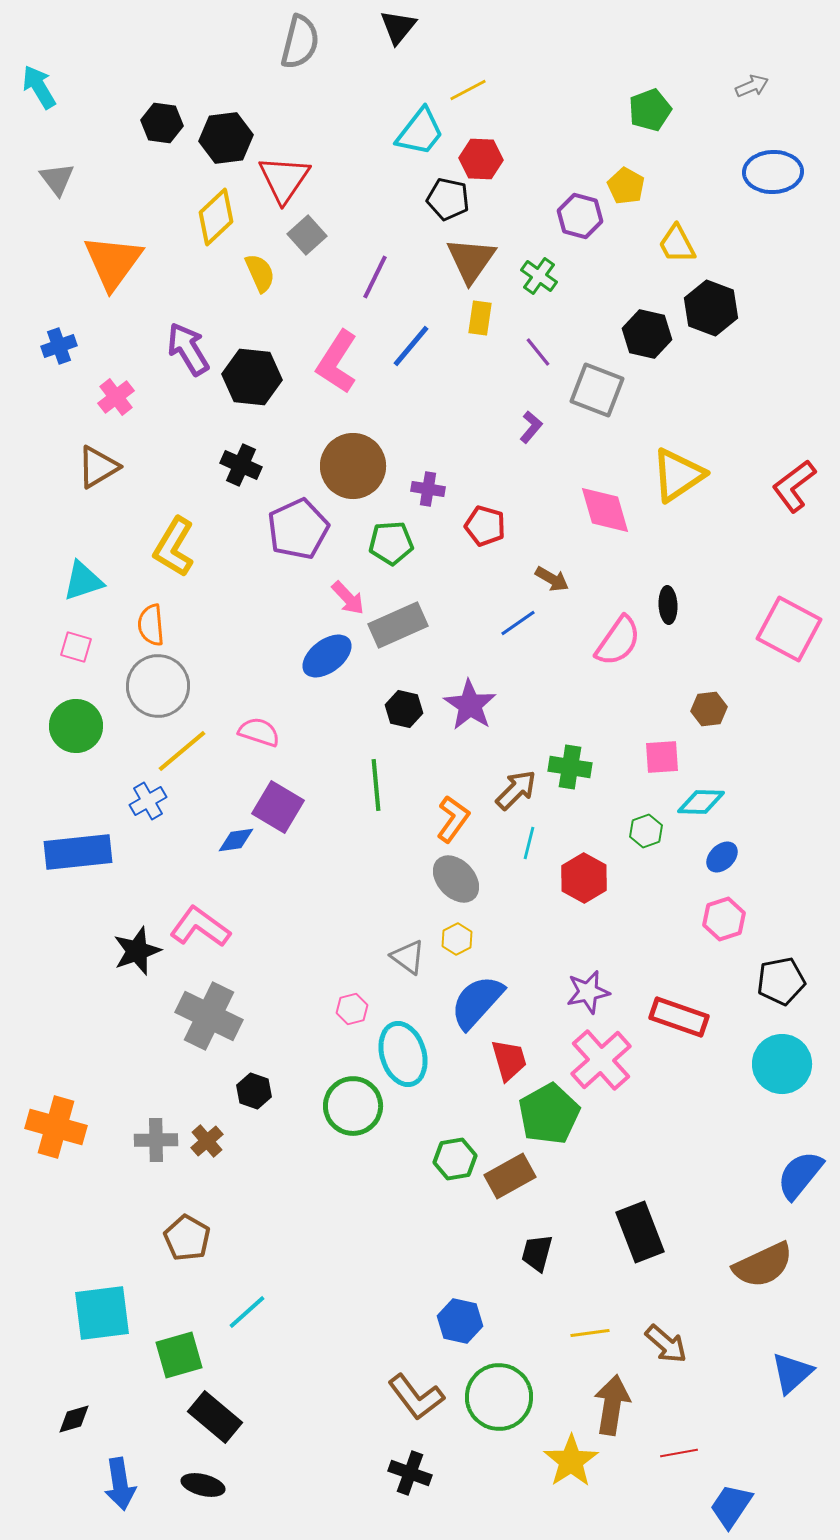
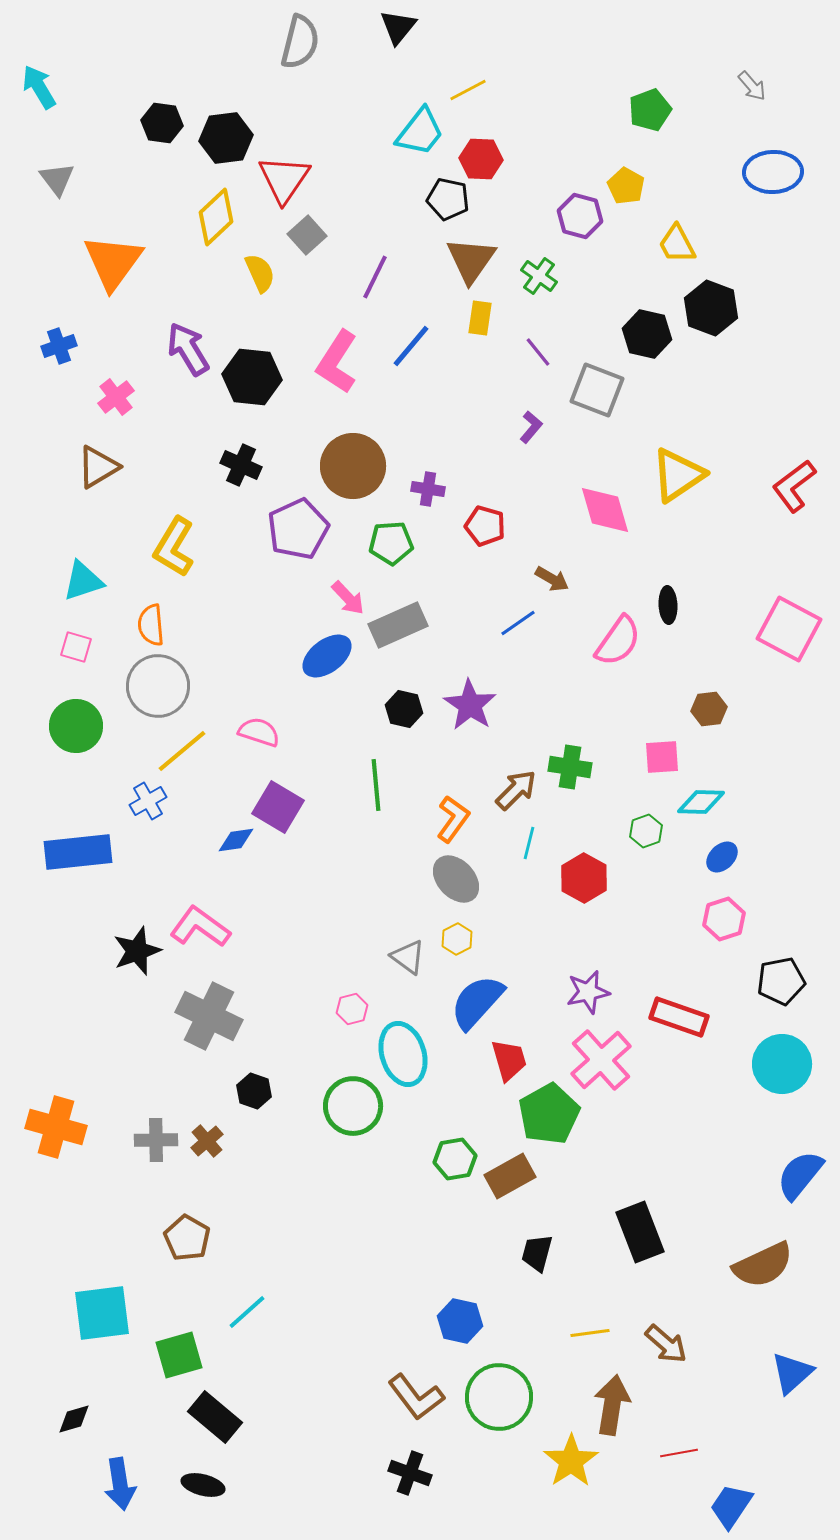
gray arrow at (752, 86): rotated 72 degrees clockwise
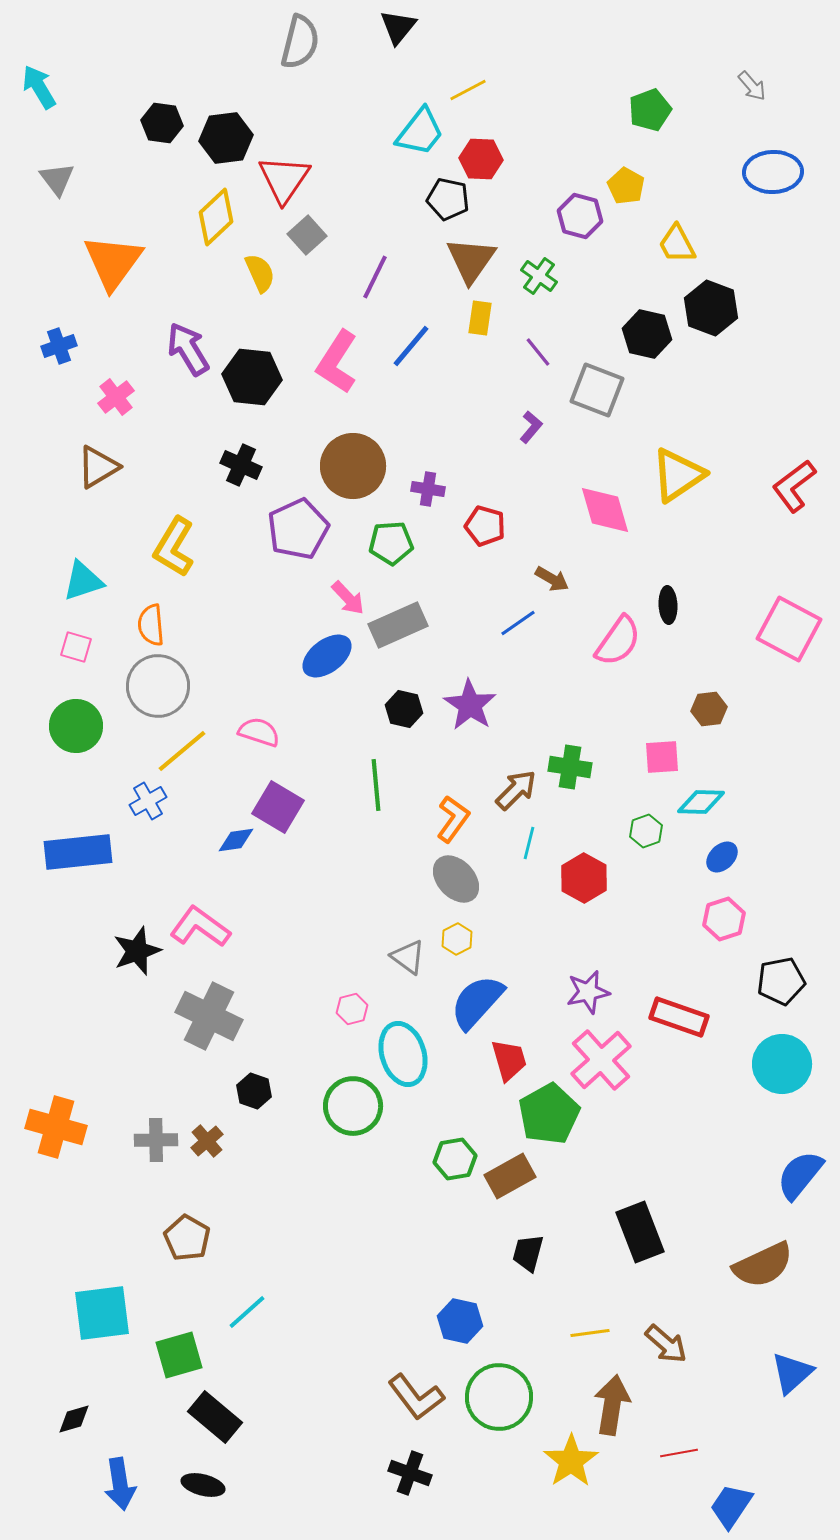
black trapezoid at (537, 1253): moved 9 px left
